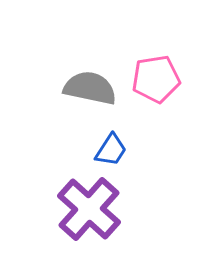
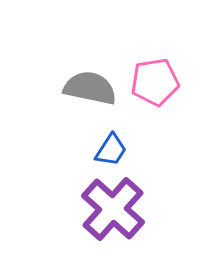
pink pentagon: moved 1 px left, 3 px down
purple cross: moved 24 px right
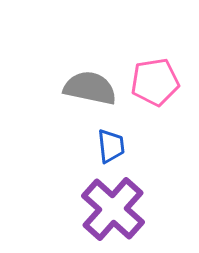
blue trapezoid: moved 4 px up; rotated 39 degrees counterclockwise
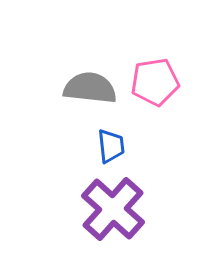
gray semicircle: rotated 6 degrees counterclockwise
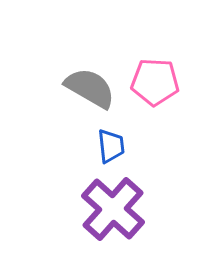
pink pentagon: rotated 12 degrees clockwise
gray semicircle: rotated 24 degrees clockwise
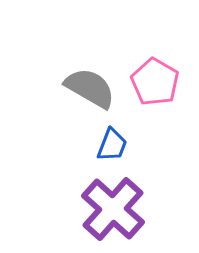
pink pentagon: rotated 27 degrees clockwise
blue trapezoid: moved 1 px right, 1 px up; rotated 27 degrees clockwise
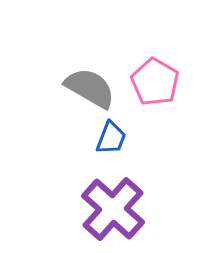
blue trapezoid: moved 1 px left, 7 px up
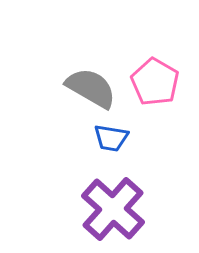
gray semicircle: moved 1 px right
blue trapezoid: rotated 78 degrees clockwise
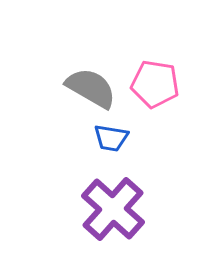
pink pentagon: moved 2 px down; rotated 21 degrees counterclockwise
